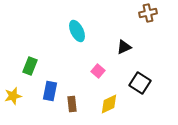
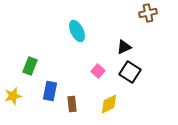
black square: moved 10 px left, 11 px up
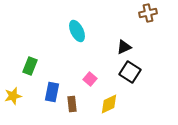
pink square: moved 8 px left, 8 px down
blue rectangle: moved 2 px right, 1 px down
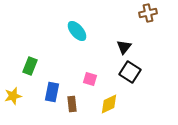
cyan ellipse: rotated 15 degrees counterclockwise
black triangle: rotated 28 degrees counterclockwise
pink square: rotated 24 degrees counterclockwise
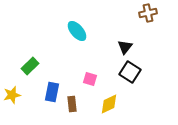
black triangle: moved 1 px right
green rectangle: rotated 24 degrees clockwise
yellow star: moved 1 px left, 1 px up
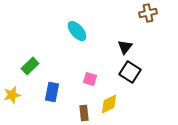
brown rectangle: moved 12 px right, 9 px down
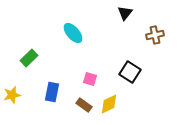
brown cross: moved 7 px right, 22 px down
cyan ellipse: moved 4 px left, 2 px down
black triangle: moved 34 px up
green rectangle: moved 1 px left, 8 px up
brown rectangle: moved 8 px up; rotated 49 degrees counterclockwise
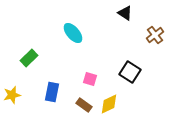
black triangle: rotated 35 degrees counterclockwise
brown cross: rotated 24 degrees counterclockwise
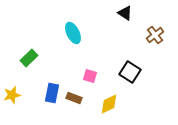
cyan ellipse: rotated 15 degrees clockwise
pink square: moved 3 px up
blue rectangle: moved 1 px down
brown rectangle: moved 10 px left, 7 px up; rotated 14 degrees counterclockwise
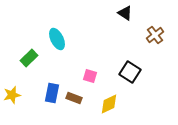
cyan ellipse: moved 16 px left, 6 px down
